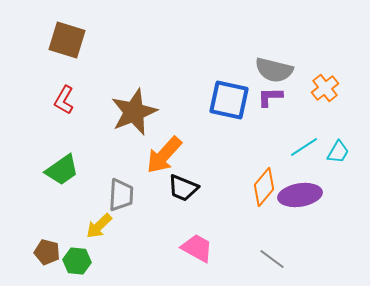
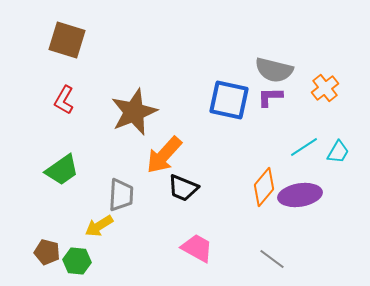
yellow arrow: rotated 12 degrees clockwise
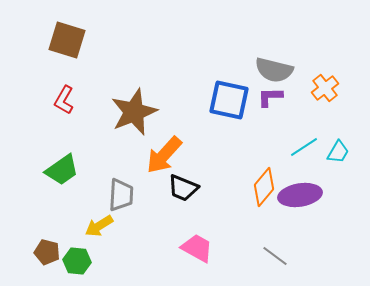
gray line: moved 3 px right, 3 px up
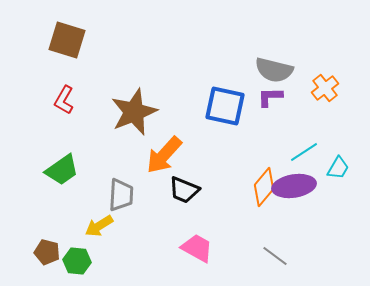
blue square: moved 4 px left, 6 px down
cyan line: moved 5 px down
cyan trapezoid: moved 16 px down
black trapezoid: moved 1 px right, 2 px down
purple ellipse: moved 6 px left, 9 px up
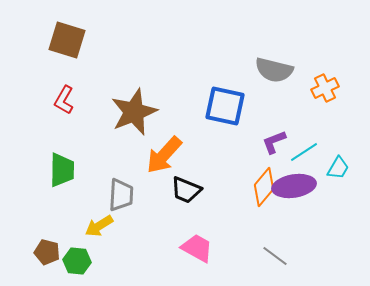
orange cross: rotated 12 degrees clockwise
purple L-shape: moved 4 px right, 45 px down; rotated 20 degrees counterclockwise
green trapezoid: rotated 54 degrees counterclockwise
black trapezoid: moved 2 px right
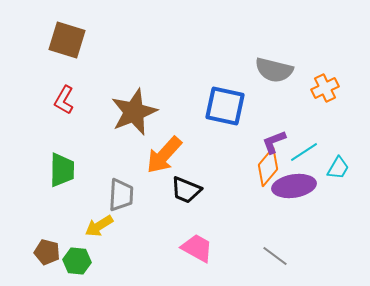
orange diamond: moved 4 px right, 20 px up
